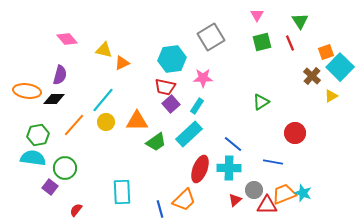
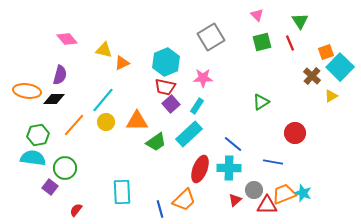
pink triangle at (257, 15): rotated 16 degrees counterclockwise
cyan hexagon at (172, 59): moved 6 px left, 3 px down; rotated 16 degrees counterclockwise
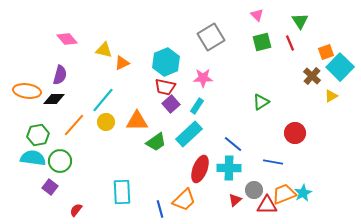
green circle at (65, 168): moved 5 px left, 7 px up
cyan star at (303, 193): rotated 24 degrees clockwise
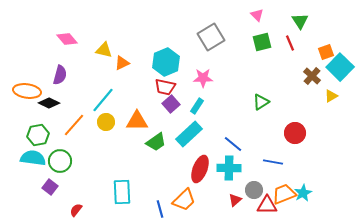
black diamond at (54, 99): moved 5 px left, 4 px down; rotated 25 degrees clockwise
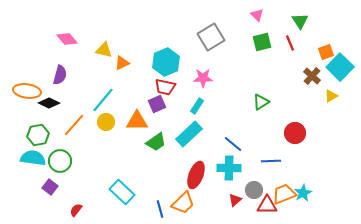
purple square at (171, 104): moved 14 px left; rotated 18 degrees clockwise
blue line at (273, 162): moved 2 px left, 1 px up; rotated 12 degrees counterclockwise
red ellipse at (200, 169): moved 4 px left, 6 px down
cyan rectangle at (122, 192): rotated 45 degrees counterclockwise
orange trapezoid at (184, 200): moved 1 px left, 3 px down
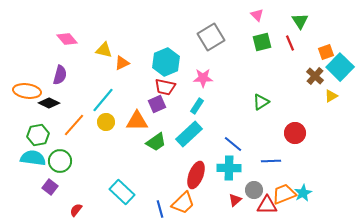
brown cross at (312, 76): moved 3 px right
